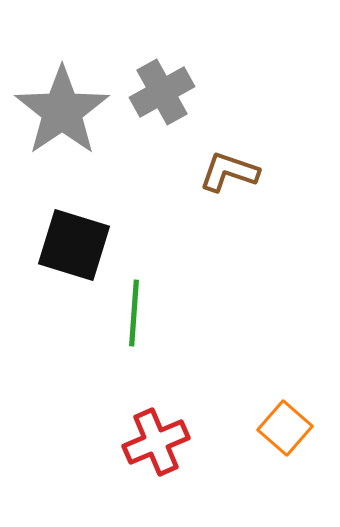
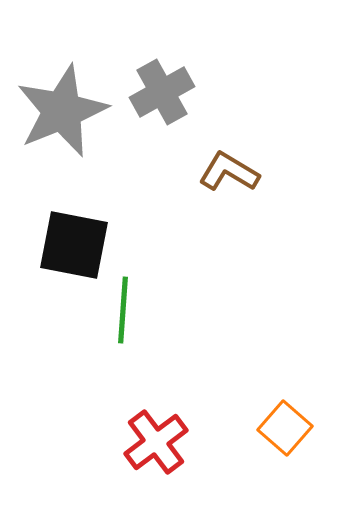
gray star: rotated 12 degrees clockwise
brown L-shape: rotated 12 degrees clockwise
black square: rotated 6 degrees counterclockwise
green line: moved 11 px left, 3 px up
red cross: rotated 14 degrees counterclockwise
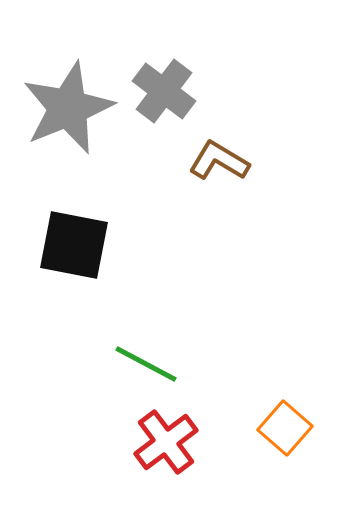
gray cross: moved 2 px right, 1 px up; rotated 24 degrees counterclockwise
gray star: moved 6 px right, 3 px up
brown L-shape: moved 10 px left, 11 px up
green line: moved 23 px right, 54 px down; rotated 66 degrees counterclockwise
red cross: moved 10 px right
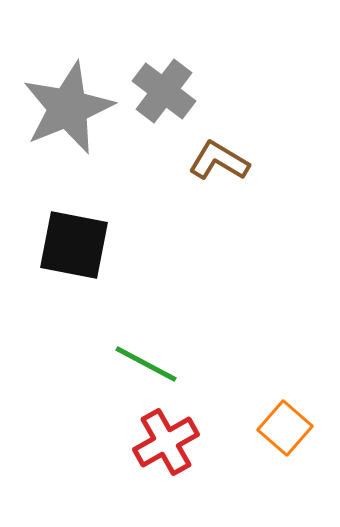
red cross: rotated 8 degrees clockwise
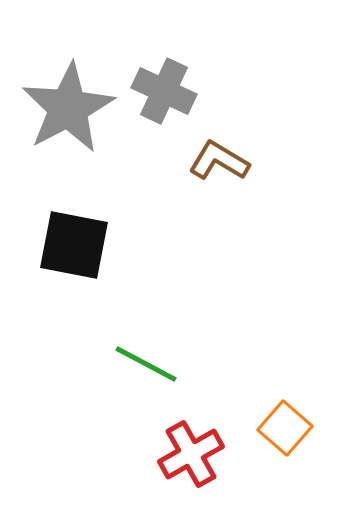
gray cross: rotated 12 degrees counterclockwise
gray star: rotated 6 degrees counterclockwise
red cross: moved 25 px right, 12 px down
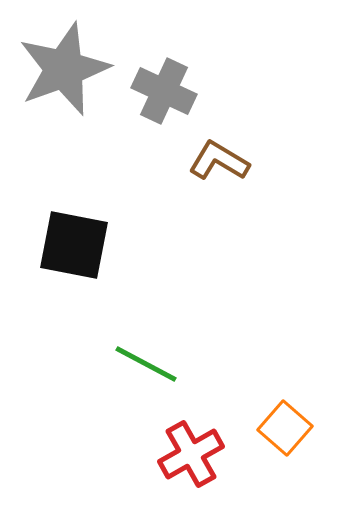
gray star: moved 4 px left, 39 px up; rotated 8 degrees clockwise
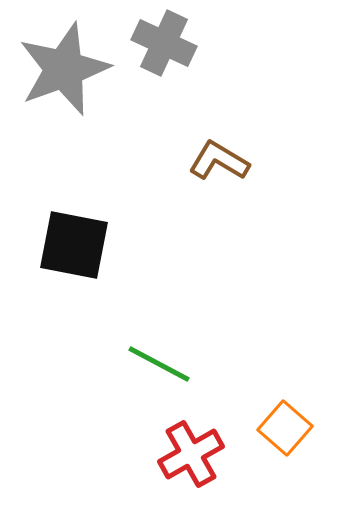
gray cross: moved 48 px up
green line: moved 13 px right
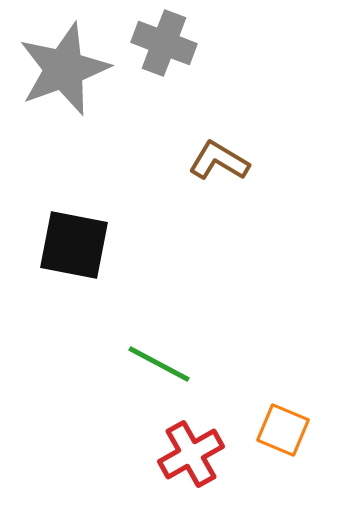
gray cross: rotated 4 degrees counterclockwise
orange square: moved 2 px left, 2 px down; rotated 18 degrees counterclockwise
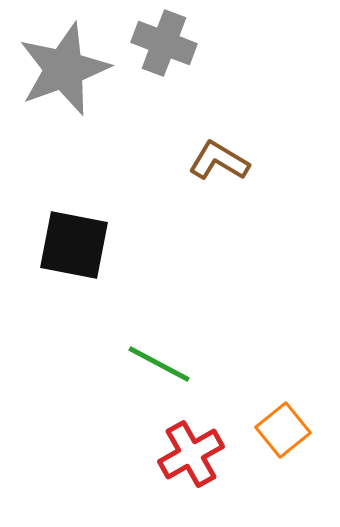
orange square: rotated 28 degrees clockwise
